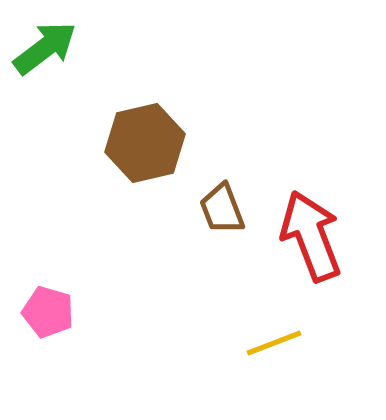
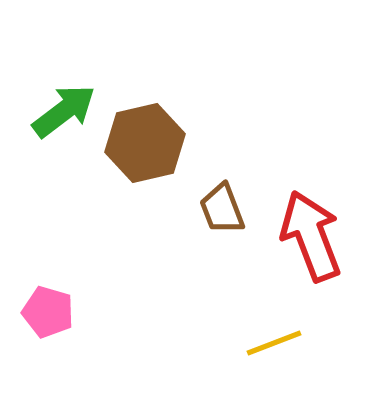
green arrow: moved 19 px right, 63 px down
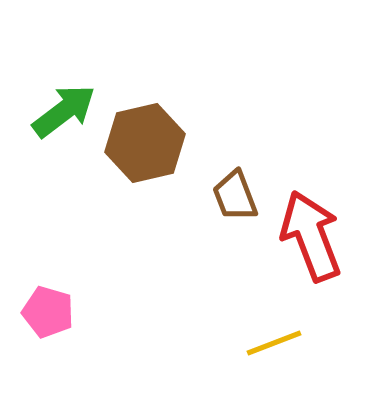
brown trapezoid: moved 13 px right, 13 px up
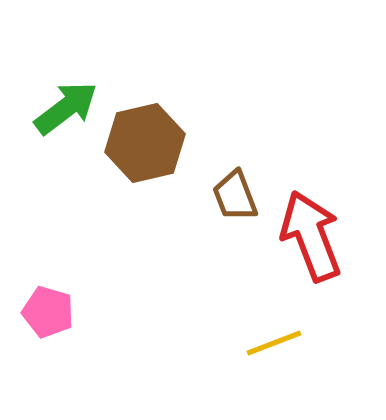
green arrow: moved 2 px right, 3 px up
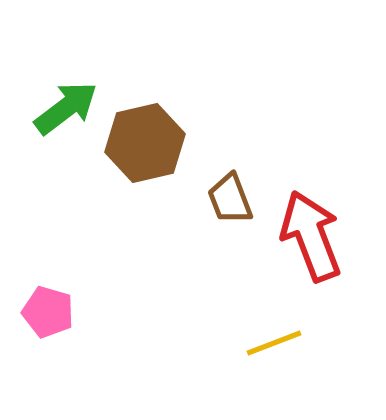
brown trapezoid: moved 5 px left, 3 px down
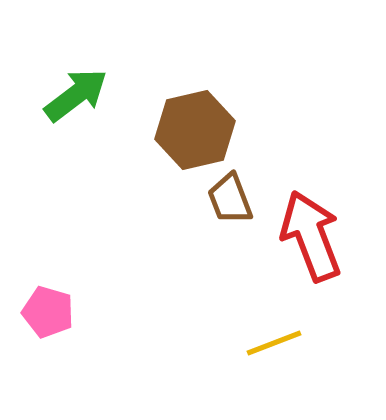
green arrow: moved 10 px right, 13 px up
brown hexagon: moved 50 px right, 13 px up
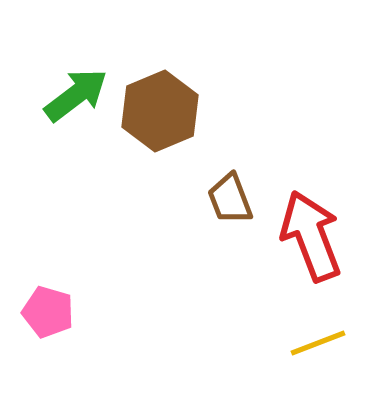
brown hexagon: moved 35 px left, 19 px up; rotated 10 degrees counterclockwise
yellow line: moved 44 px right
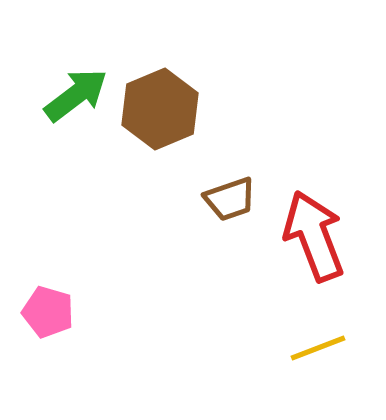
brown hexagon: moved 2 px up
brown trapezoid: rotated 88 degrees counterclockwise
red arrow: moved 3 px right
yellow line: moved 5 px down
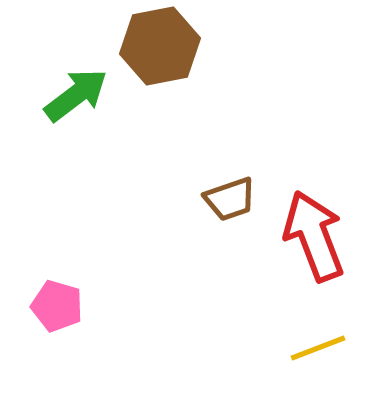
brown hexagon: moved 63 px up; rotated 12 degrees clockwise
pink pentagon: moved 9 px right, 6 px up
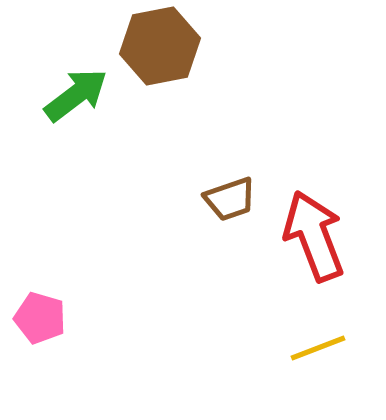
pink pentagon: moved 17 px left, 12 px down
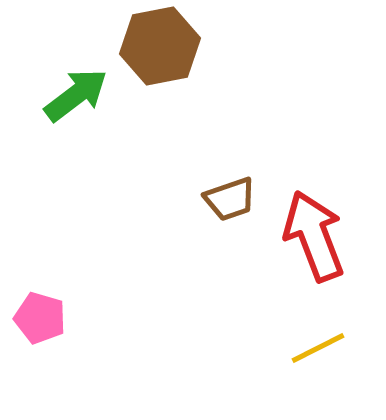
yellow line: rotated 6 degrees counterclockwise
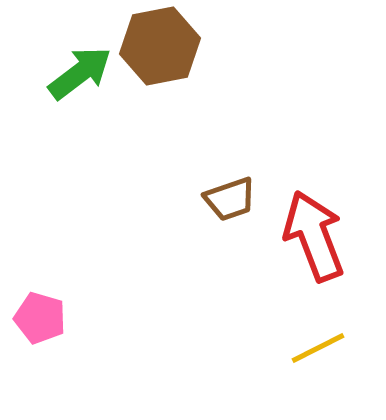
green arrow: moved 4 px right, 22 px up
